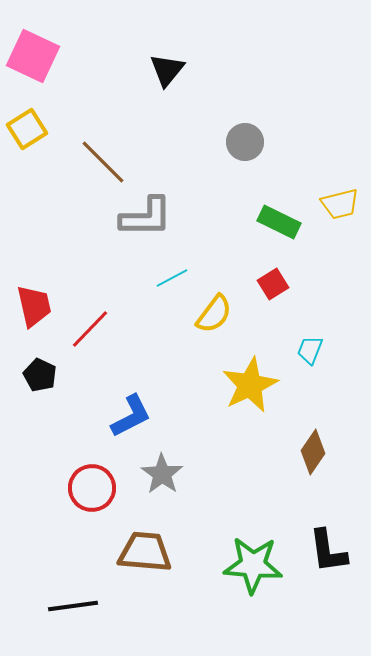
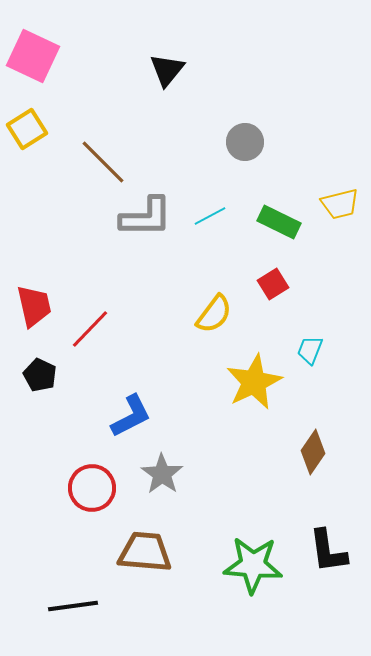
cyan line: moved 38 px right, 62 px up
yellow star: moved 4 px right, 3 px up
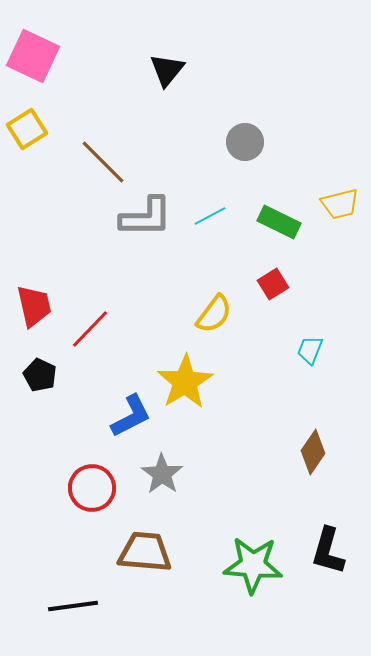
yellow star: moved 69 px left; rotated 6 degrees counterclockwise
black L-shape: rotated 24 degrees clockwise
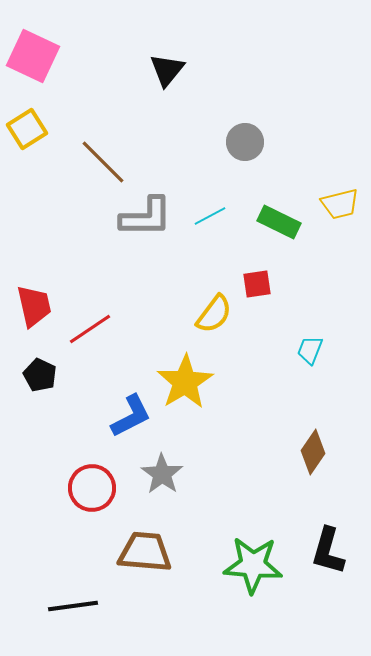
red square: moved 16 px left; rotated 24 degrees clockwise
red line: rotated 12 degrees clockwise
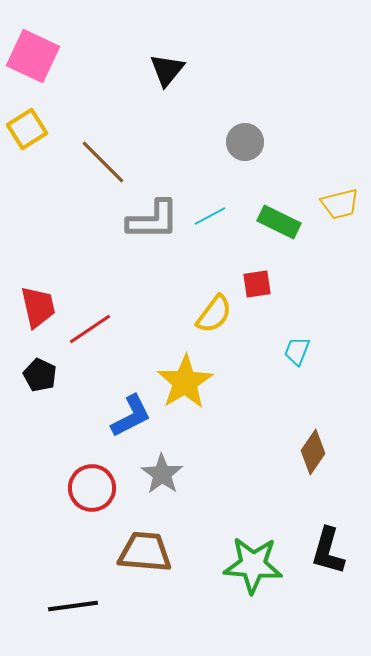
gray L-shape: moved 7 px right, 3 px down
red trapezoid: moved 4 px right, 1 px down
cyan trapezoid: moved 13 px left, 1 px down
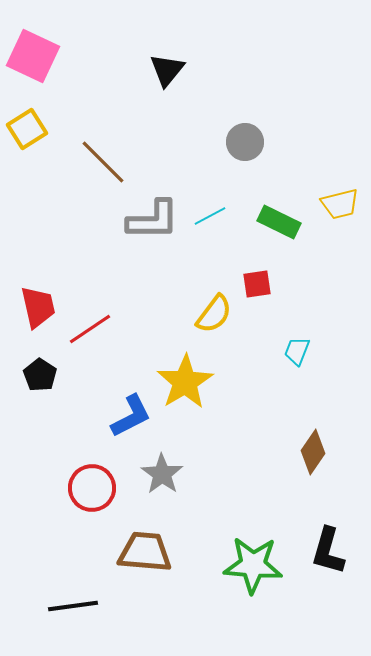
black pentagon: rotated 8 degrees clockwise
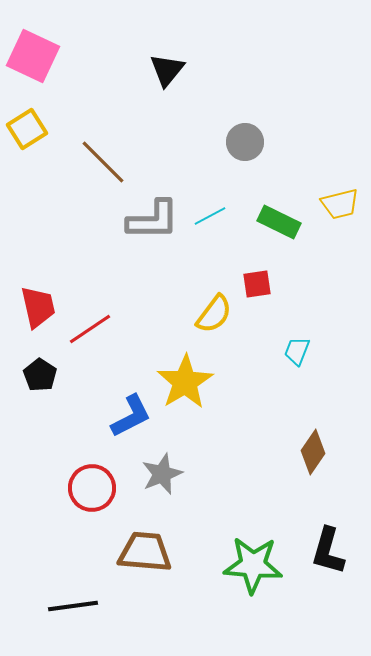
gray star: rotated 15 degrees clockwise
